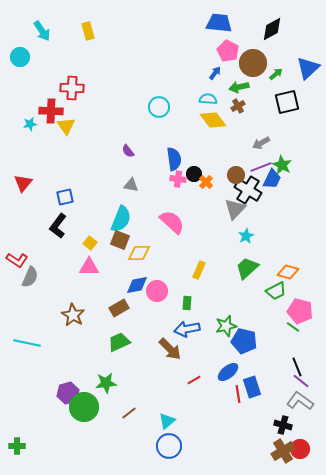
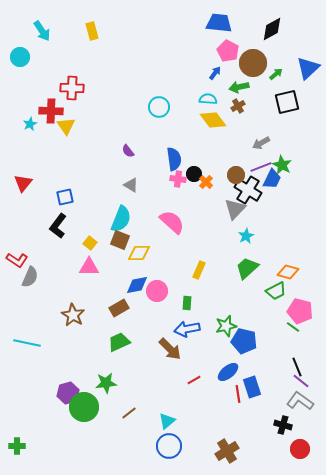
yellow rectangle at (88, 31): moved 4 px right
cyan star at (30, 124): rotated 16 degrees counterclockwise
gray triangle at (131, 185): rotated 21 degrees clockwise
brown cross at (283, 451): moved 56 px left
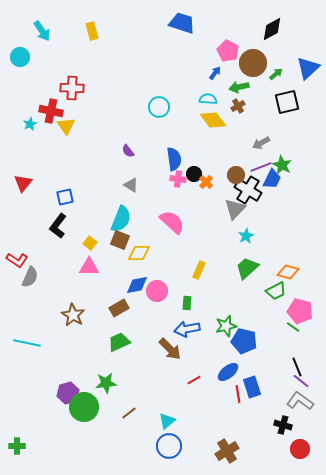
blue trapezoid at (219, 23): moved 37 px left; rotated 12 degrees clockwise
red cross at (51, 111): rotated 10 degrees clockwise
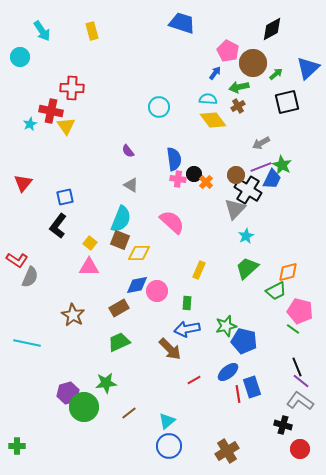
orange diamond at (288, 272): rotated 30 degrees counterclockwise
green line at (293, 327): moved 2 px down
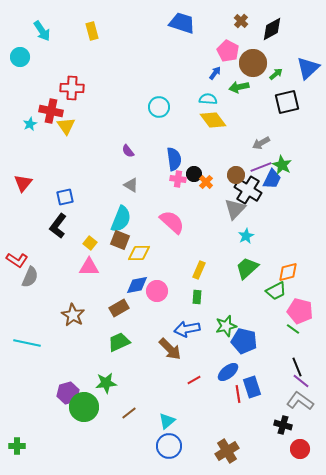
brown cross at (238, 106): moved 3 px right, 85 px up; rotated 16 degrees counterclockwise
green rectangle at (187, 303): moved 10 px right, 6 px up
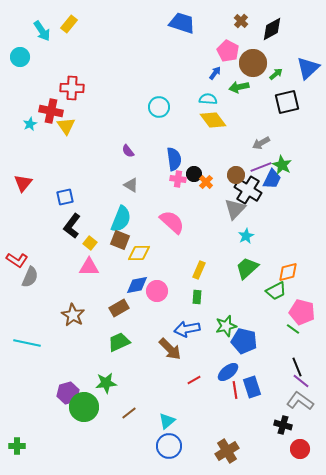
yellow rectangle at (92, 31): moved 23 px left, 7 px up; rotated 54 degrees clockwise
black L-shape at (58, 226): moved 14 px right
pink pentagon at (300, 311): moved 2 px right, 1 px down
red line at (238, 394): moved 3 px left, 4 px up
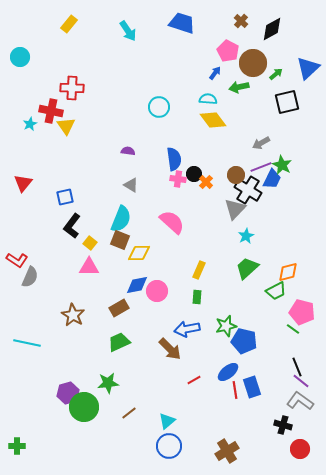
cyan arrow at (42, 31): moved 86 px right
purple semicircle at (128, 151): rotated 136 degrees clockwise
green star at (106, 383): moved 2 px right
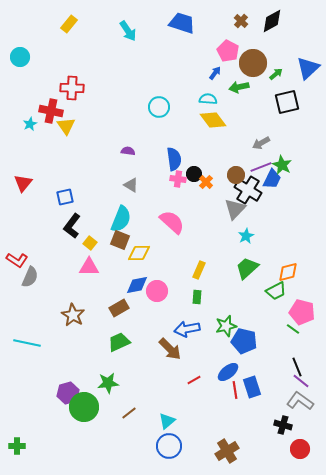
black diamond at (272, 29): moved 8 px up
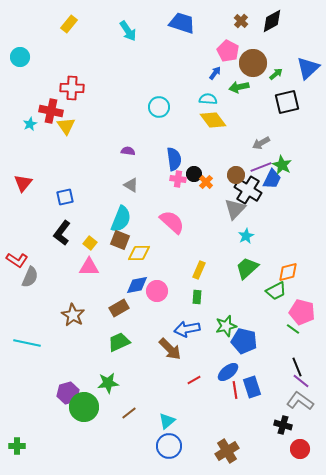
black L-shape at (72, 226): moved 10 px left, 7 px down
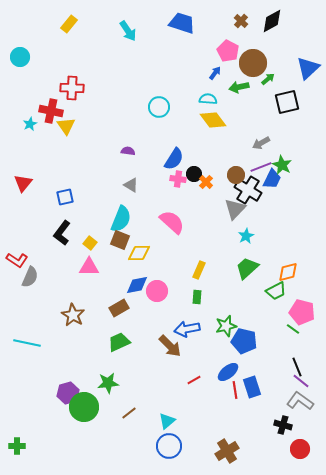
green arrow at (276, 74): moved 8 px left, 5 px down
blue semicircle at (174, 159): rotated 40 degrees clockwise
brown arrow at (170, 349): moved 3 px up
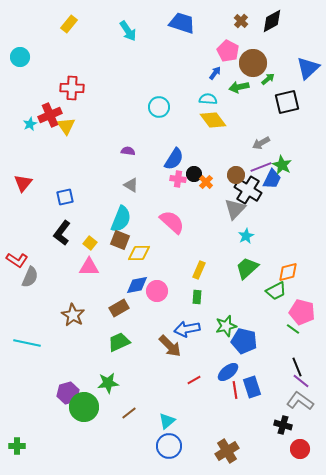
red cross at (51, 111): moved 1 px left, 4 px down; rotated 35 degrees counterclockwise
